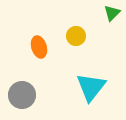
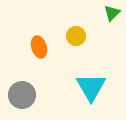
cyan triangle: rotated 8 degrees counterclockwise
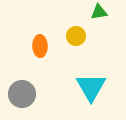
green triangle: moved 13 px left, 1 px up; rotated 36 degrees clockwise
orange ellipse: moved 1 px right, 1 px up; rotated 15 degrees clockwise
gray circle: moved 1 px up
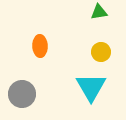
yellow circle: moved 25 px right, 16 px down
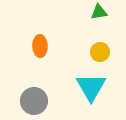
yellow circle: moved 1 px left
gray circle: moved 12 px right, 7 px down
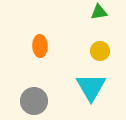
yellow circle: moved 1 px up
